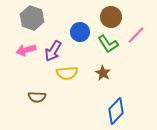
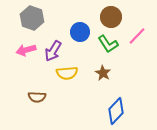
pink line: moved 1 px right, 1 px down
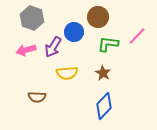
brown circle: moved 13 px left
blue circle: moved 6 px left
green L-shape: rotated 130 degrees clockwise
purple arrow: moved 4 px up
blue diamond: moved 12 px left, 5 px up
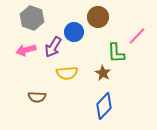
green L-shape: moved 8 px right, 9 px down; rotated 100 degrees counterclockwise
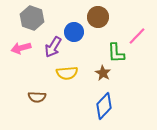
pink arrow: moved 5 px left, 2 px up
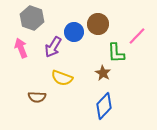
brown circle: moved 7 px down
pink arrow: rotated 84 degrees clockwise
yellow semicircle: moved 5 px left, 5 px down; rotated 25 degrees clockwise
